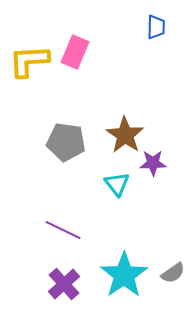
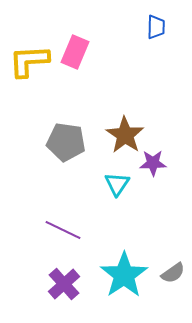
cyan triangle: rotated 12 degrees clockwise
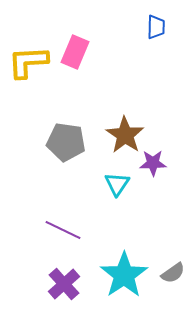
yellow L-shape: moved 1 px left, 1 px down
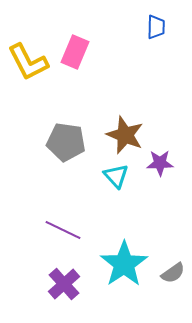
yellow L-shape: rotated 114 degrees counterclockwise
brown star: rotated 12 degrees counterclockwise
purple star: moved 7 px right
cyan triangle: moved 1 px left, 8 px up; rotated 16 degrees counterclockwise
cyan star: moved 11 px up
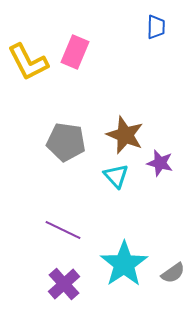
purple star: rotated 16 degrees clockwise
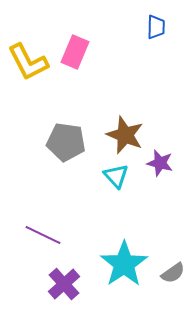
purple line: moved 20 px left, 5 px down
